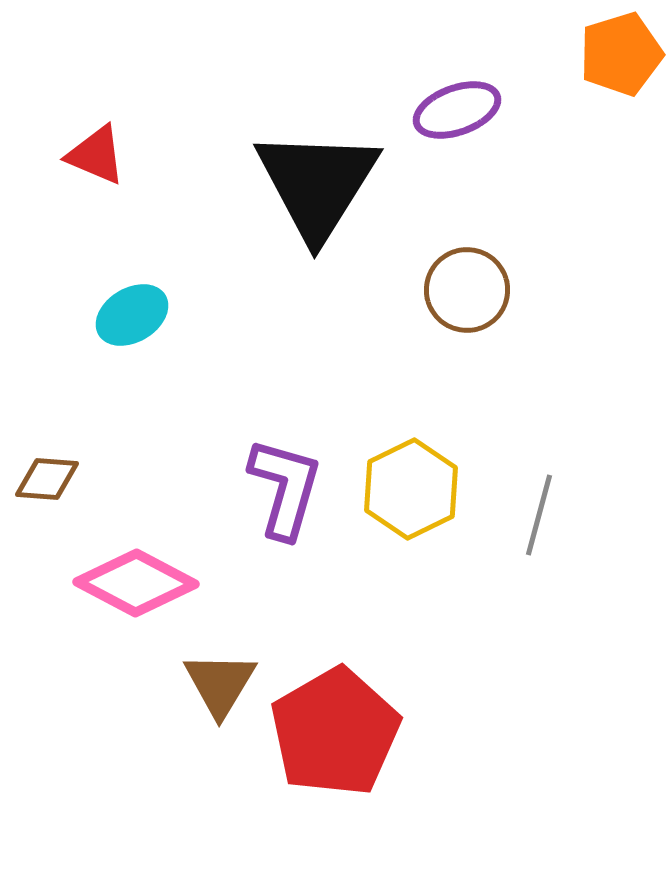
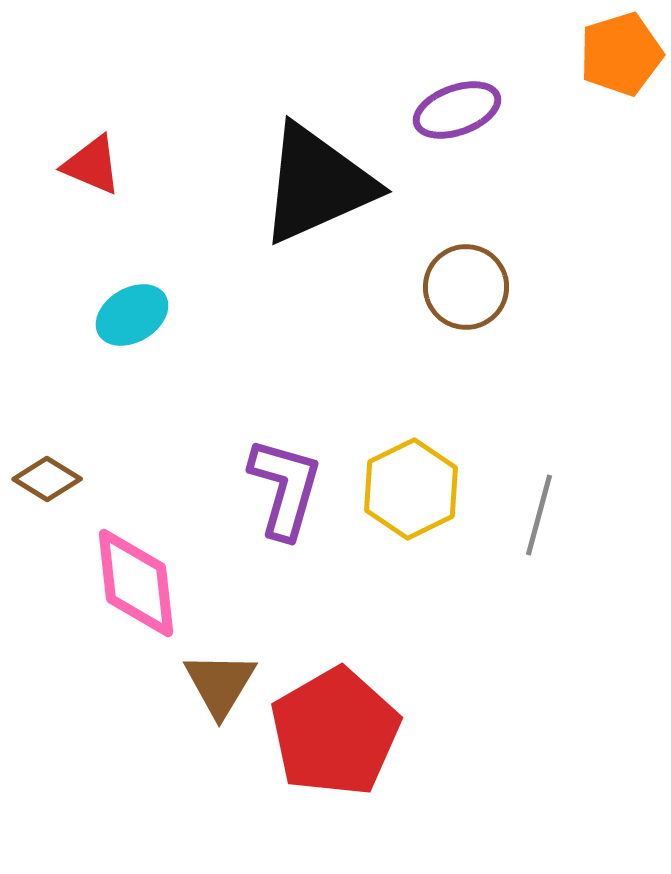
red triangle: moved 4 px left, 10 px down
black triangle: rotated 34 degrees clockwise
brown circle: moved 1 px left, 3 px up
brown diamond: rotated 28 degrees clockwise
pink diamond: rotated 56 degrees clockwise
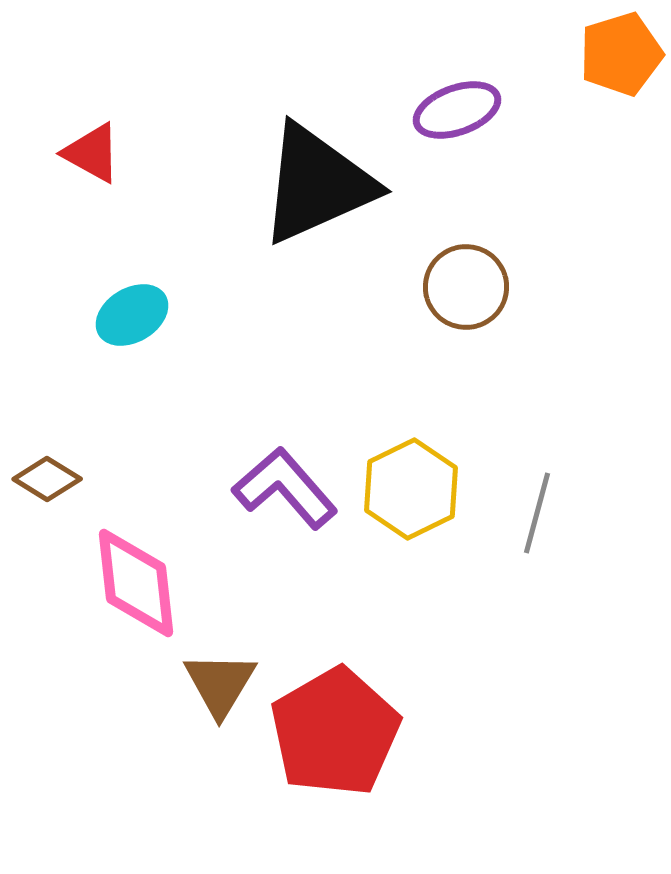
red triangle: moved 12 px up; rotated 6 degrees clockwise
purple L-shape: rotated 57 degrees counterclockwise
gray line: moved 2 px left, 2 px up
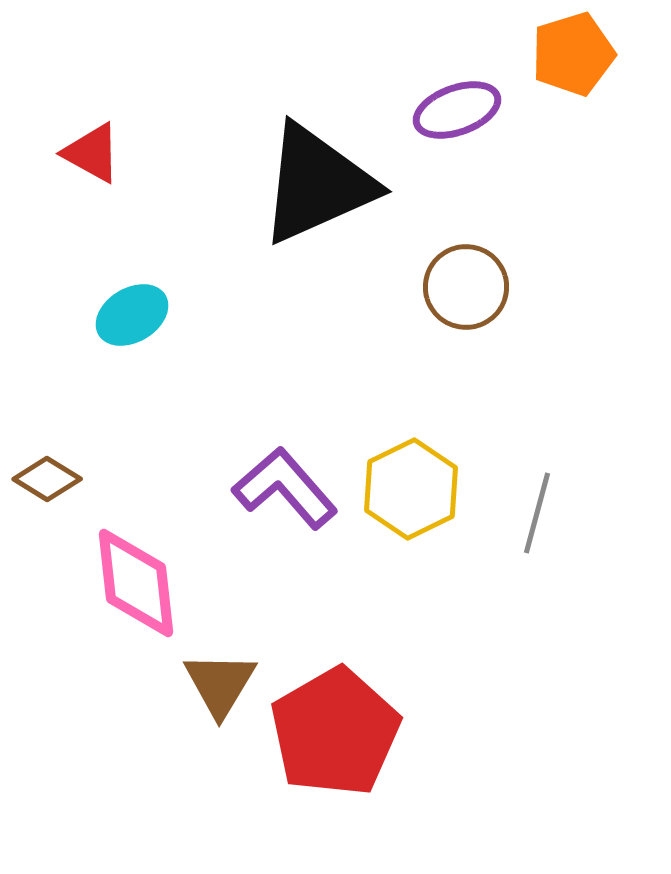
orange pentagon: moved 48 px left
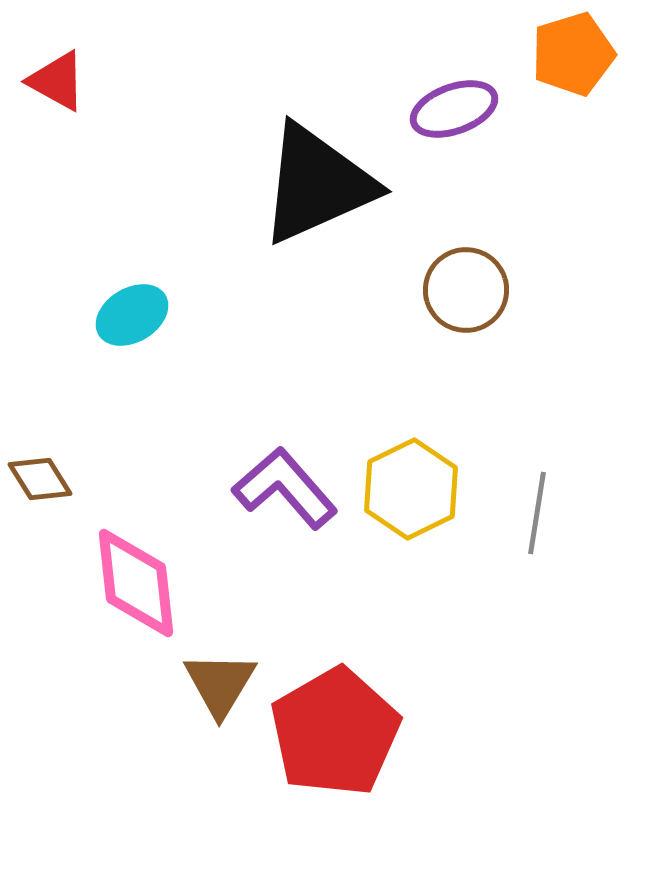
purple ellipse: moved 3 px left, 1 px up
red triangle: moved 35 px left, 72 px up
brown circle: moved 3 px down
brown diamond: moved 7 px left; rotated 26 degrees clockwise
gray line: rotated 6 degrees counterclockwise
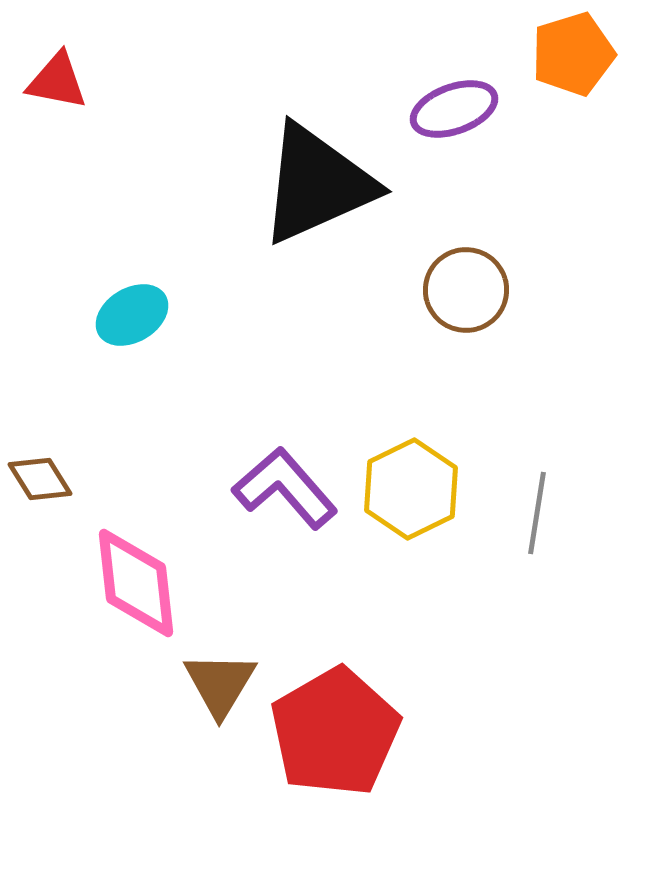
red triangle: rotated 18 degrees counterclockwise
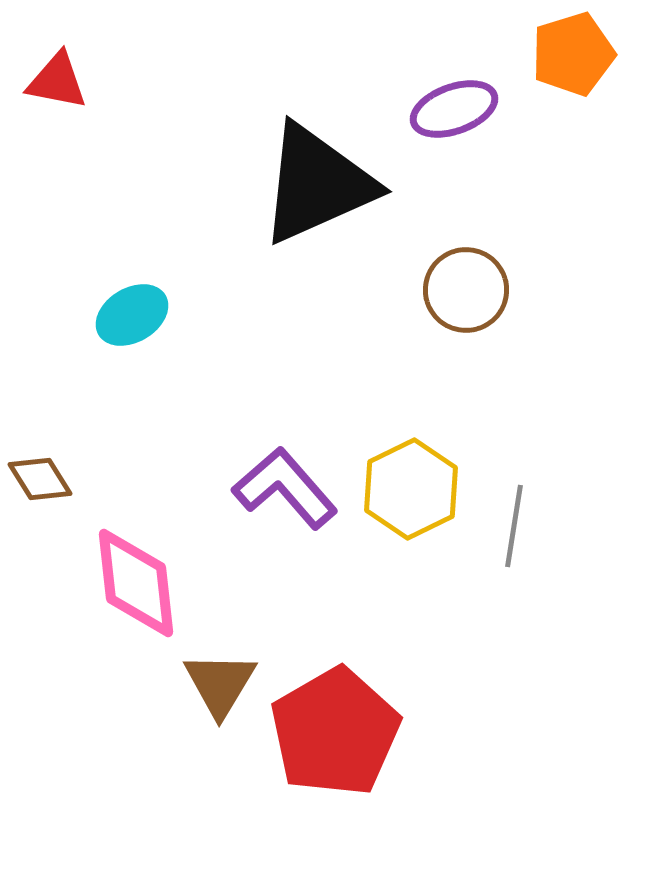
gray line: moved 23 px left, 13 px down
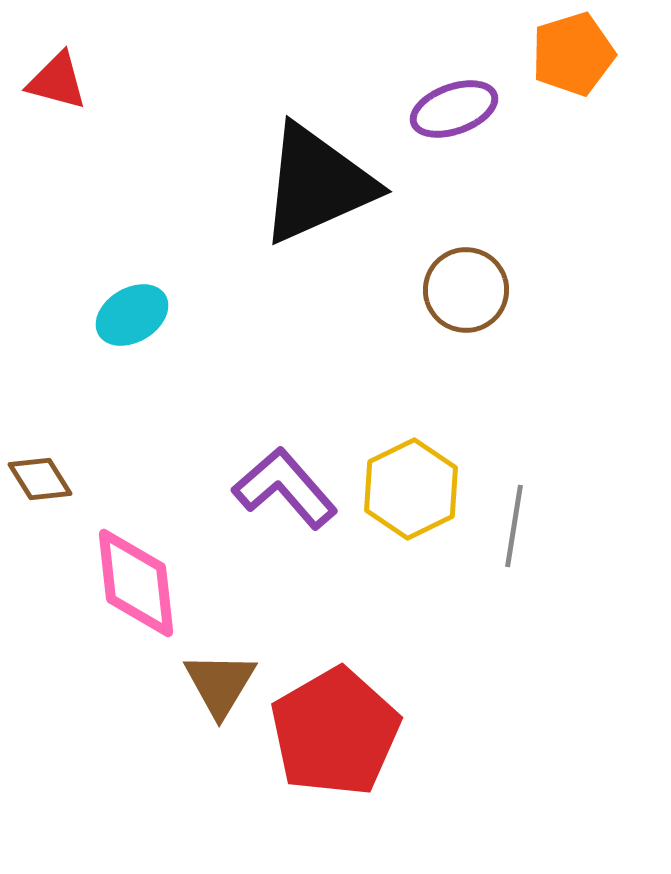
red triangle: rotated 4 degrees clockwise
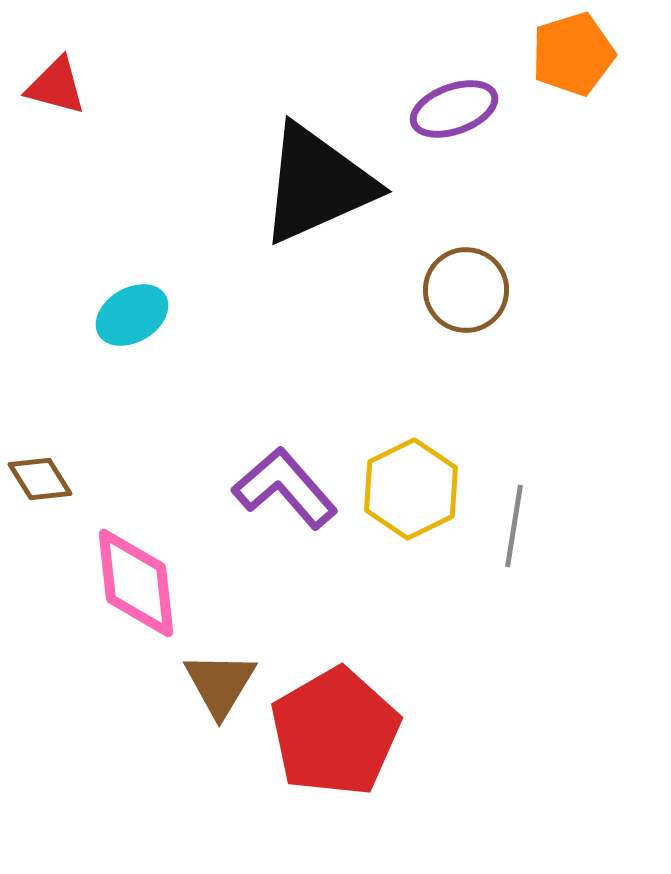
red triangle: moved 1 px left, 5 px down
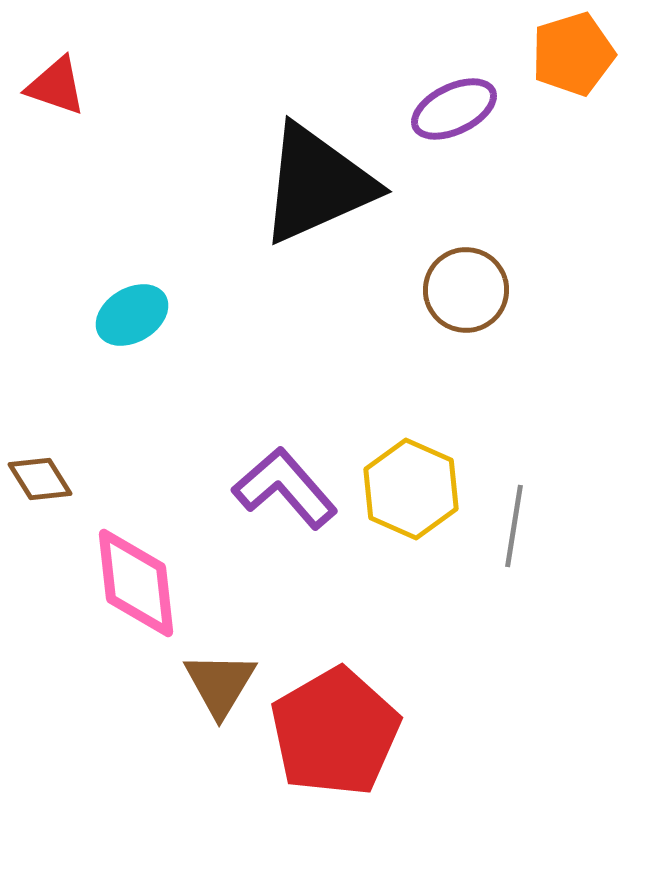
red triangle: rotated 4 degrees clockwise
purple ellipse: rotated 6 degrees counterclockwise
yellow hexagon: rotated 10 degrees counterclockwise
